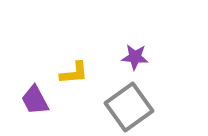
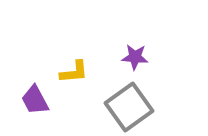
yellow L-shape: moved 1 px up
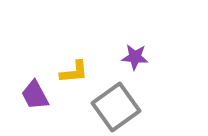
purple trapezoid: moved 5 px up
gray square: moved 13 px left
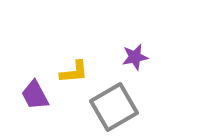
purple star: rotated 16 degrees counterclockwise
gray square: moved 2 px left; rotated 6 degrees clockwise
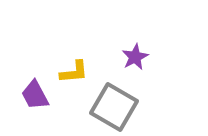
purple star: rotated 16 degrees counterclockwise
gray square: rotated 30 degrees counterclockwise
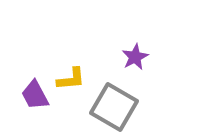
yellow L-shape: moved 3 px left, 7 px down
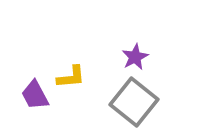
yellow L-shape: moved 2 px up
gray square: moved 20 px right, 5 px up; rotated 9 degrees clockwise
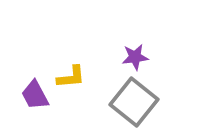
purple star: rotated 20 degrees clockwise
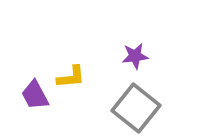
purple star: moved 1 px up
gray square: moved 2 px right, 6 px down
